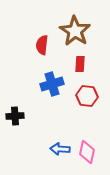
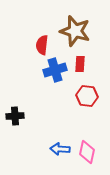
brown star: rotated 16 degrees counterclockwise
blue cross: moved 3 px right, 14 px up
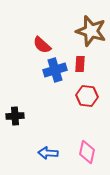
brown star: moved 16 px right
red semicircle: rotated 54 degrees counterclockwise
blue arrow: moved 12 px left, 4 px down
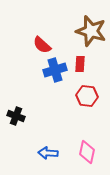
black cross: moved 1 px right; rotated 24 degrees clockwise
